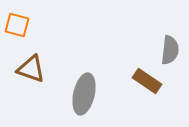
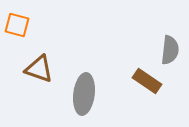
brown triangle: moved 8 px right
gray ellipse: rotated 6 degrees counterclockwise
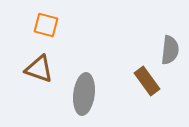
orange square: moved 29 px right
brown rectangle: rotated 20 degrees clockwise
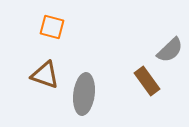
orange square: moved 6 px right, 2 px down
gray semicircle: rotated 40 degrees clockwise
brown triangle: moved 6 px right, 6 px down
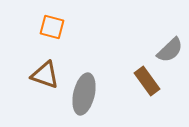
gray ellipse: rotated 6 degrees clockwise
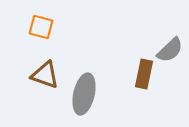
orange square: moved 11 px left
brown rectangle: moved 3 px left, 7 px up; rotated 48 degrees clockwise
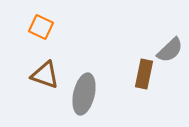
orange square: rotated 10 degrees clockwise
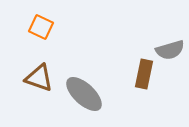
gray semicircle: rotated 28 degrees clockwise
brown triangle: moved 6 px left, 3 px down
gray ellipse: rotated 60 degrees counterclockwise
